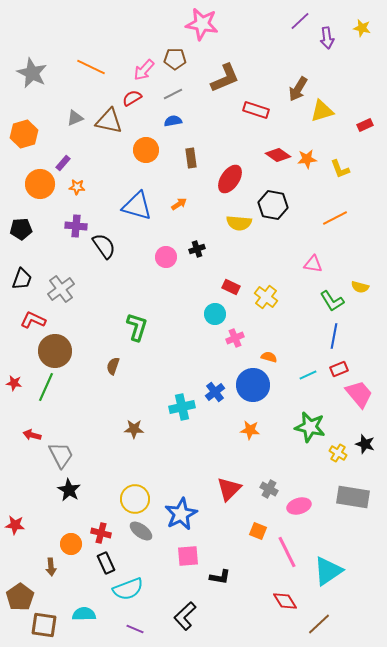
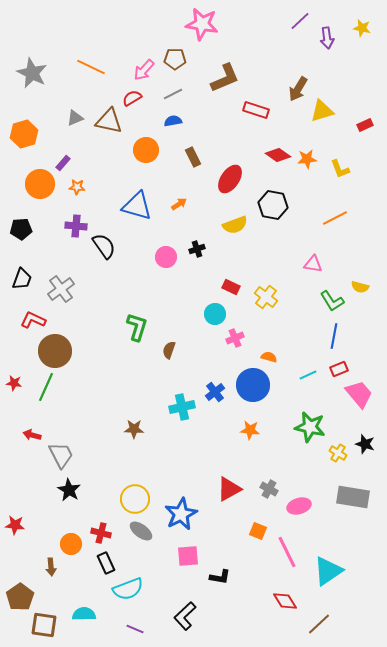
brown rectangle at (191, 158): moved 2 px right, 1 px up; rotated 18 degrees counterclockwise
yellow semicircle at (239, 223): moved 4 px left, 2 px down; rotated 25 degrees counterclockwise
brown semicircle at (113, 366): moved 56 px right, 16 px up
red triangle at (229, 489): rotated 16 degrees clockwise
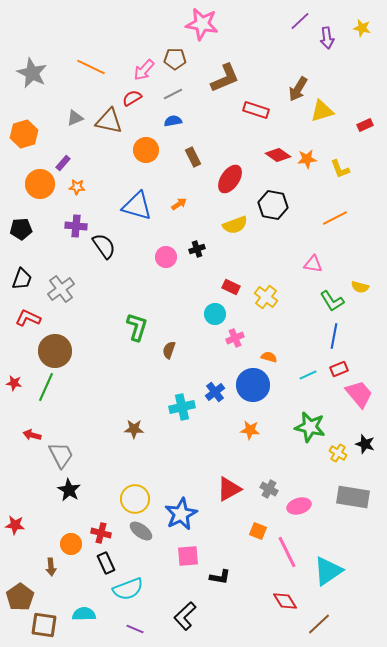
red L-shape at (33, 320): moved 5 px left, 2 px up
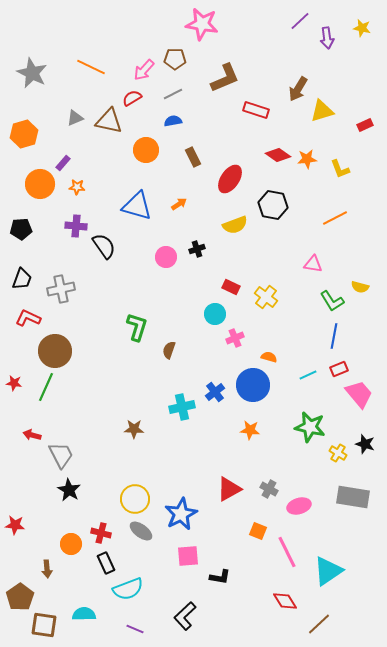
gray cross at (61, 289): rotated 24 degrees clockwise
brown arrow at (51, 567): moved 4 px left, 2 px down
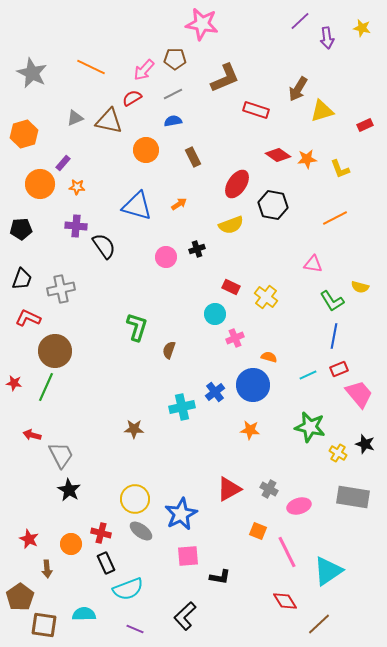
red ellipse at (230, 179): moved 7 px right, 5 px down
yellow semicircle at (235, 225): moved 4 px left
red star at (15, 525): moved 14 px right, 14 px down; rotated 18 degrees clockwise
